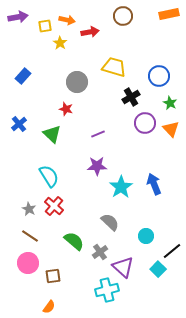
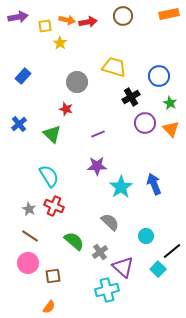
red arrow: moved 2 px left, 10 px up
red cross: rotated 18 degrees counterclockwise
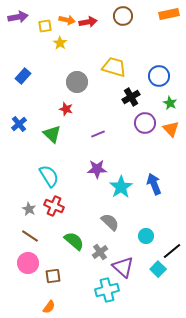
purple star: moved 3 px down
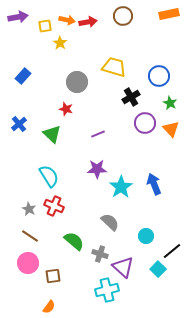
gray cross: moved 2 px down; rotated 35 degrees counterclockwise
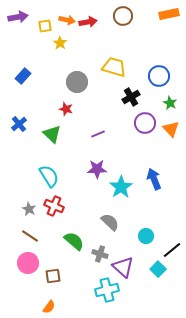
blue arrow: moved 5 px up
black line: moved 1 px up
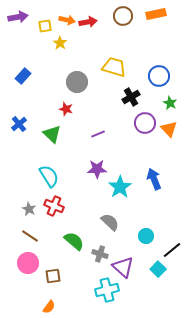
orange rectangle: moved 13 px left
orange triangle: moved 2 px left
cyan star: moved 1 px left
